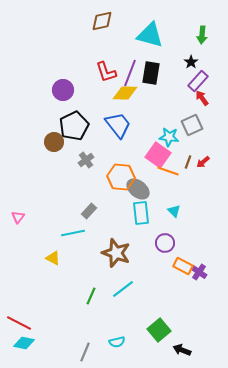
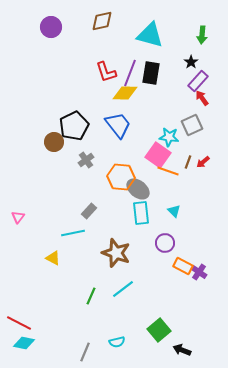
purple circle at (63, 90): moved 12 px left, 63 px up
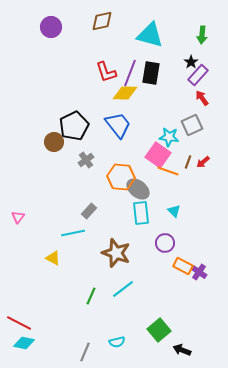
purple rectangle at (198, 81): moved 6 px up
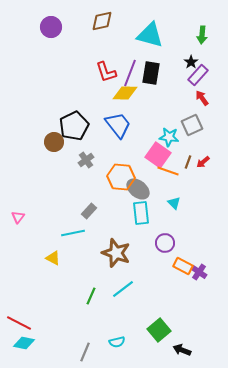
cyan triangle at (174, 211): moved 8 px up
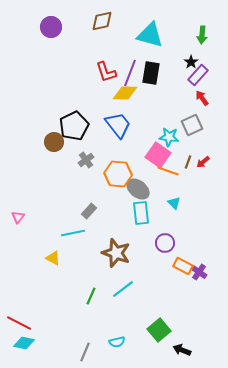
orange hexagon at (121, 177): moved 3 px left, 3 px up
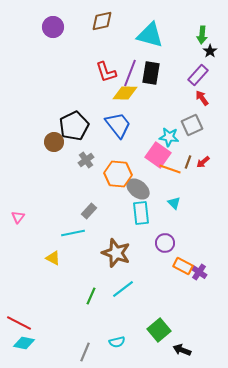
purple circle at (51, 27): moved 2 px right
black star at (191, 62): moved 19 px right, 11 px up
orange line at (168, 171): moved 2 px right, 2 px up
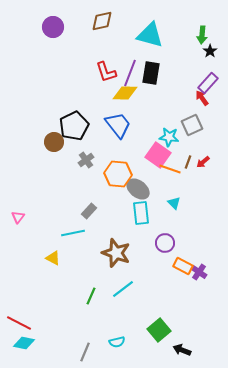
purple rectangle at (198, 75): moved 10 px right, 8 px down
